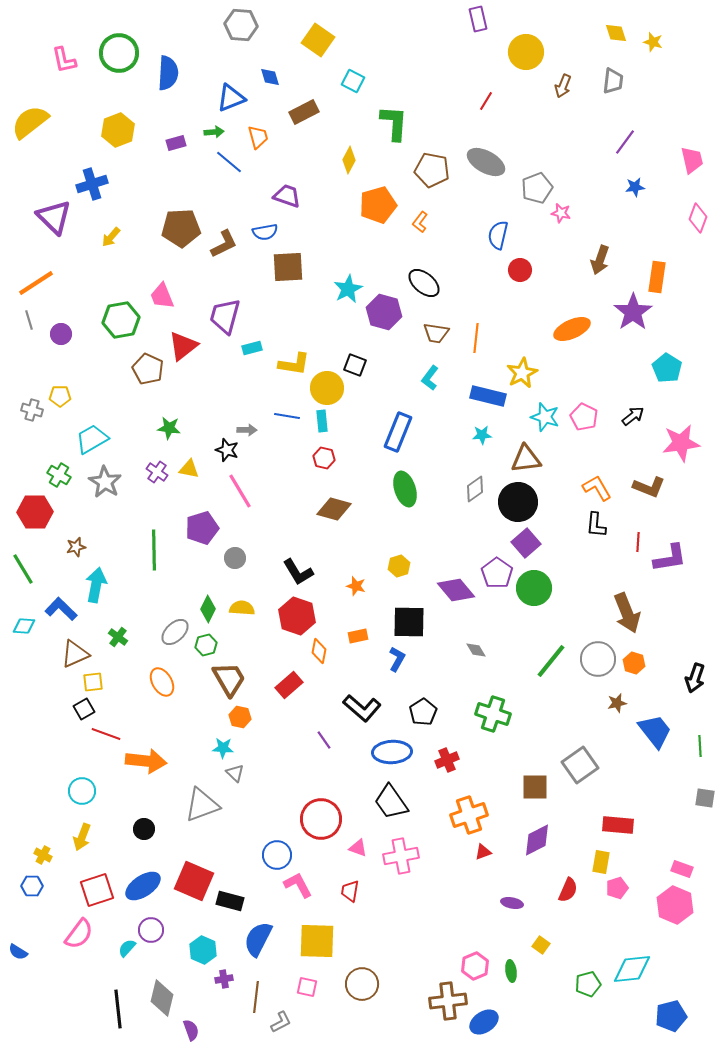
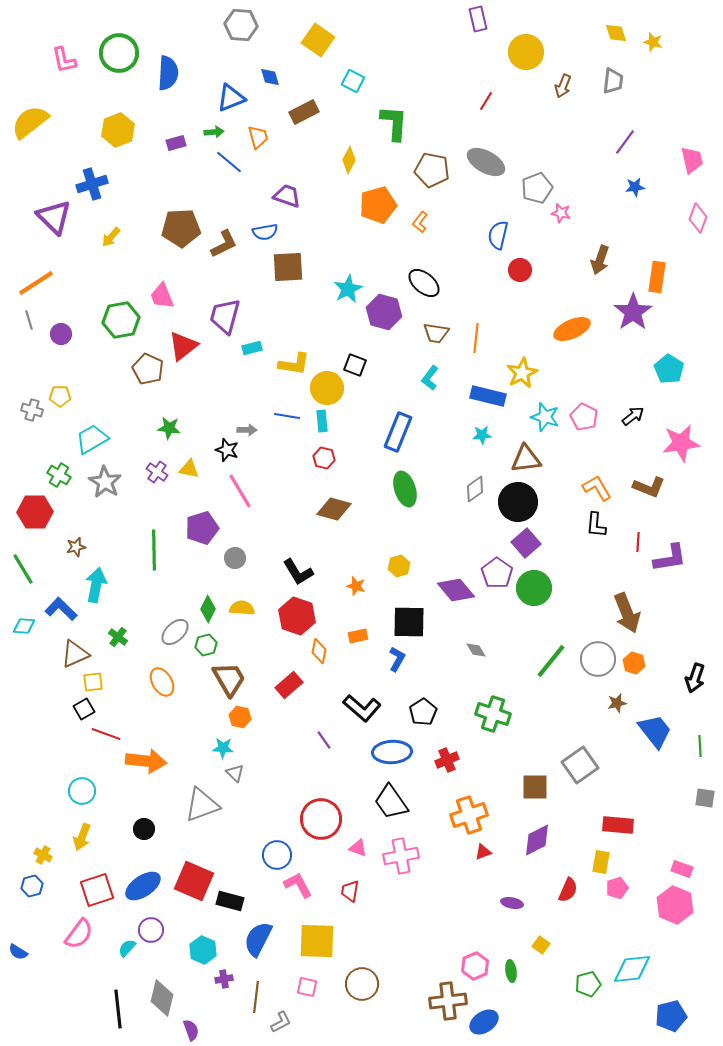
cyan pentagon at (667, 368): moved 2 px right, 1 px down
blue hexagon at (32, 886): rotated 15 degrees counterclockwise
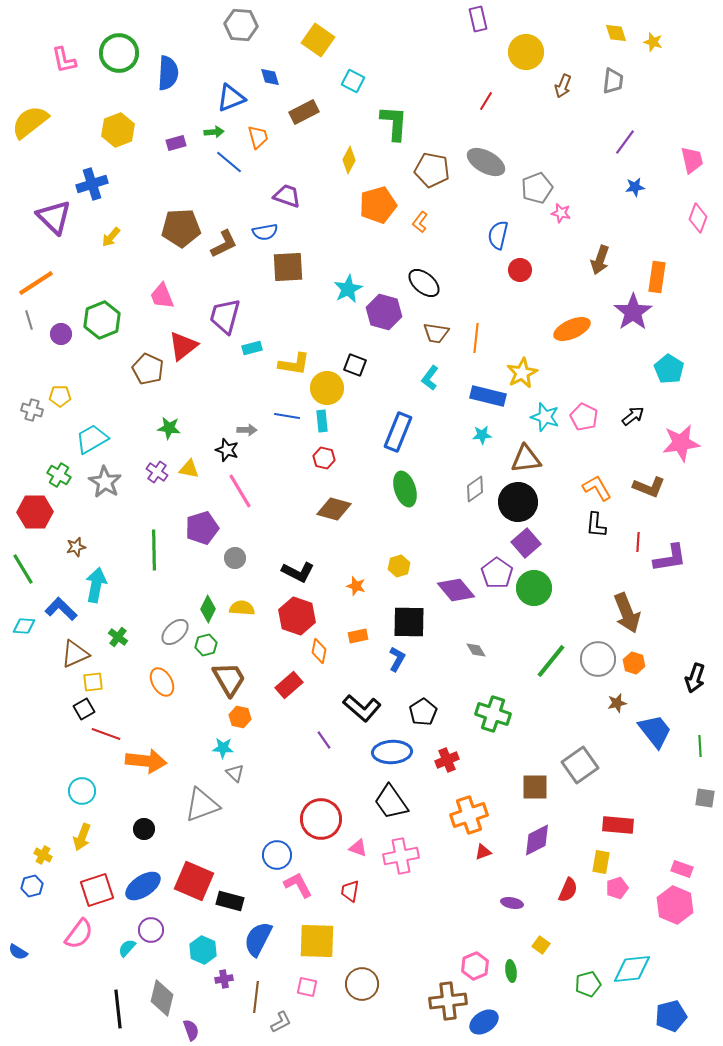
green hexagon at (121, 320): moved 19 px left; rotated 12 degrees counterclockwise
black L-shape at (298, 572): rotated 32 degrees counterclockwise
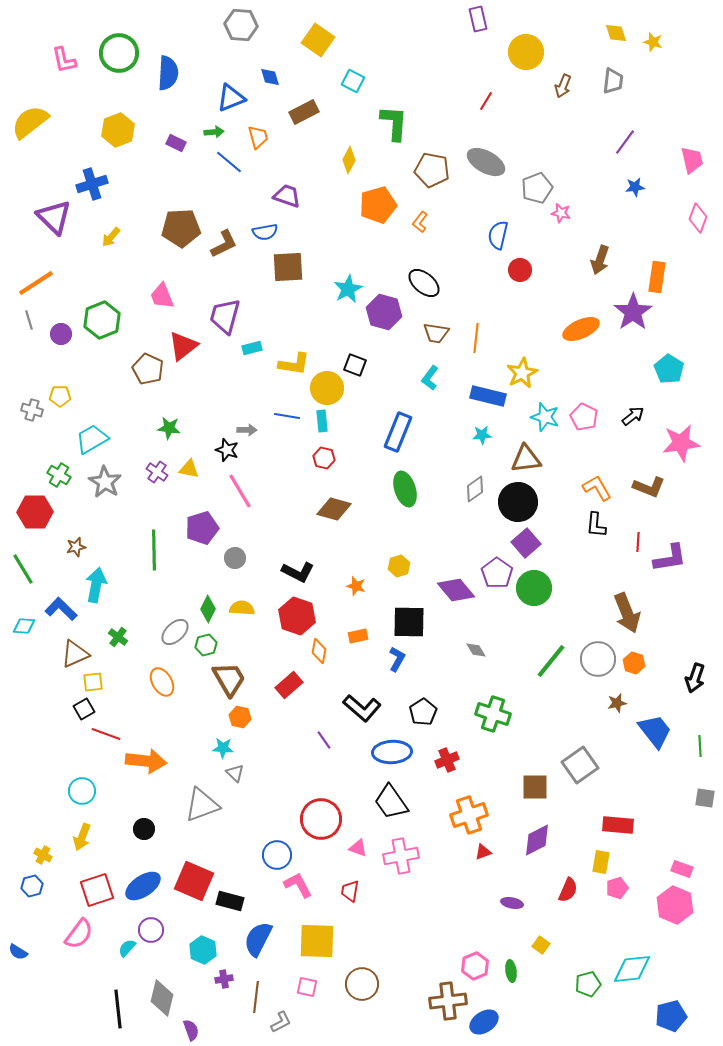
purple rectangle at (176, 143): rotated 42 degrees clockwise
orange ellipse at (572, 329): moved 9 px right
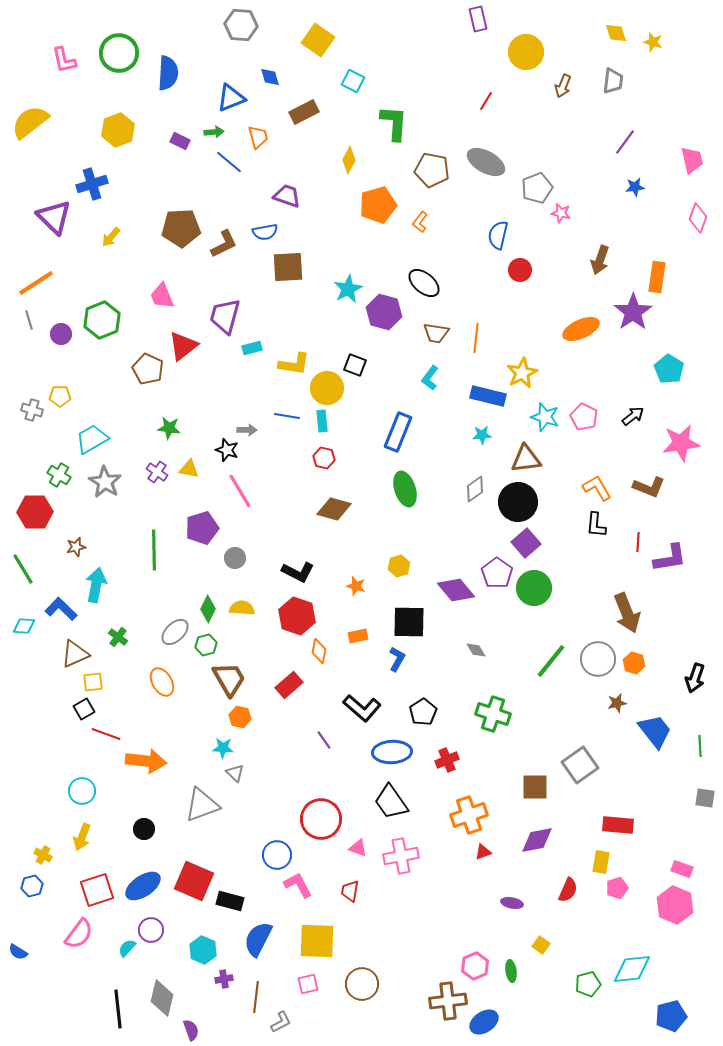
purple rectangle at (176, 143): moved 4 px right, 2 px up
purple diamond at (537, 840): rotated 16 degrees clockwise
pink square at (307, 987): moved 1 px right, 3 px up; rotated 25 degrees counterclockwise
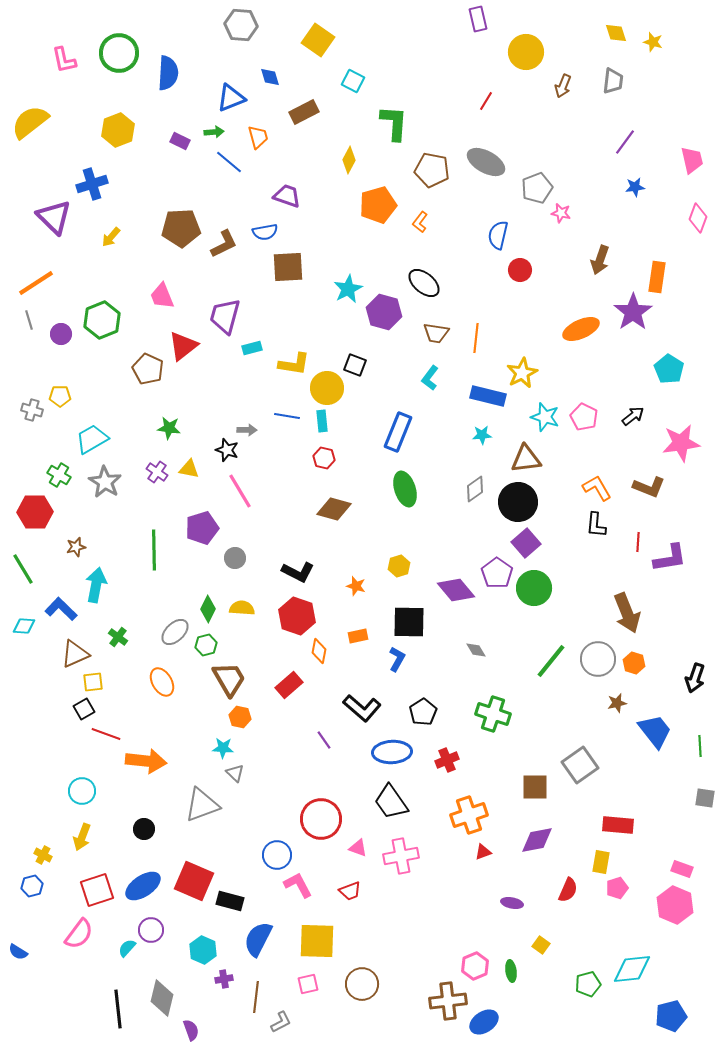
red trapezoid at (350, 891): rotated 120 degrees counterclockwise
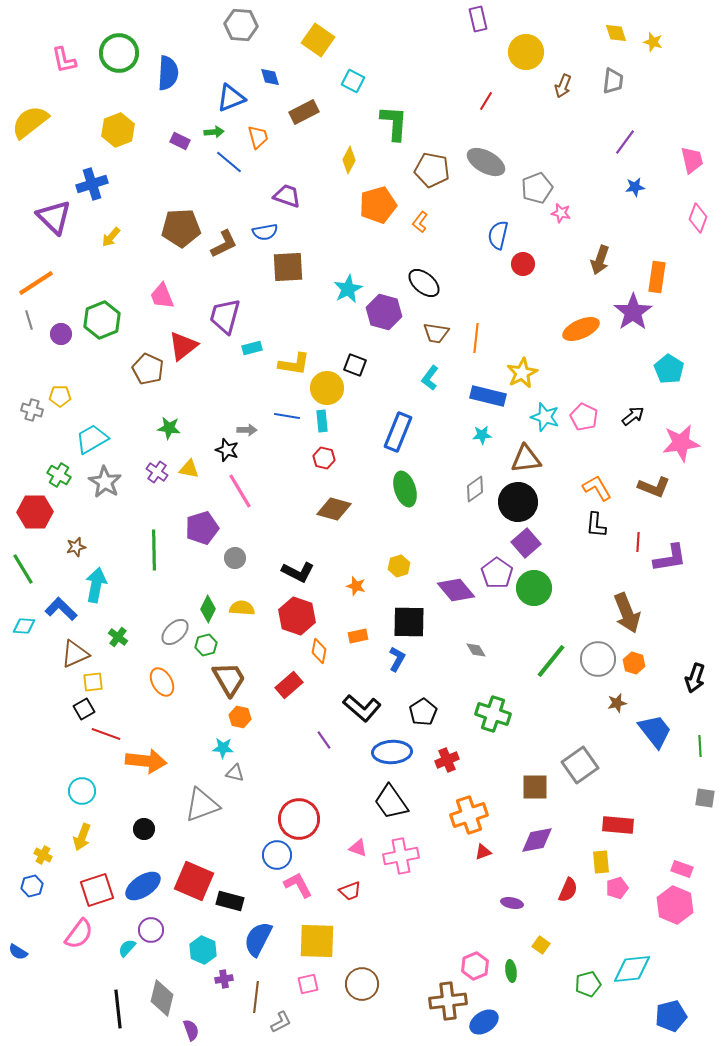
red circle at (520, 270): moved 3 px right, 6 px up
brown L-shape at (649, 487): moved 5 px right
gray triangle at (235, 773): rotated 30 degrees counterclockwise
red circle at (321, 819): moved 22 px left
yellow rectangle at (601, 862): rotated 15 degrees counterclockwise
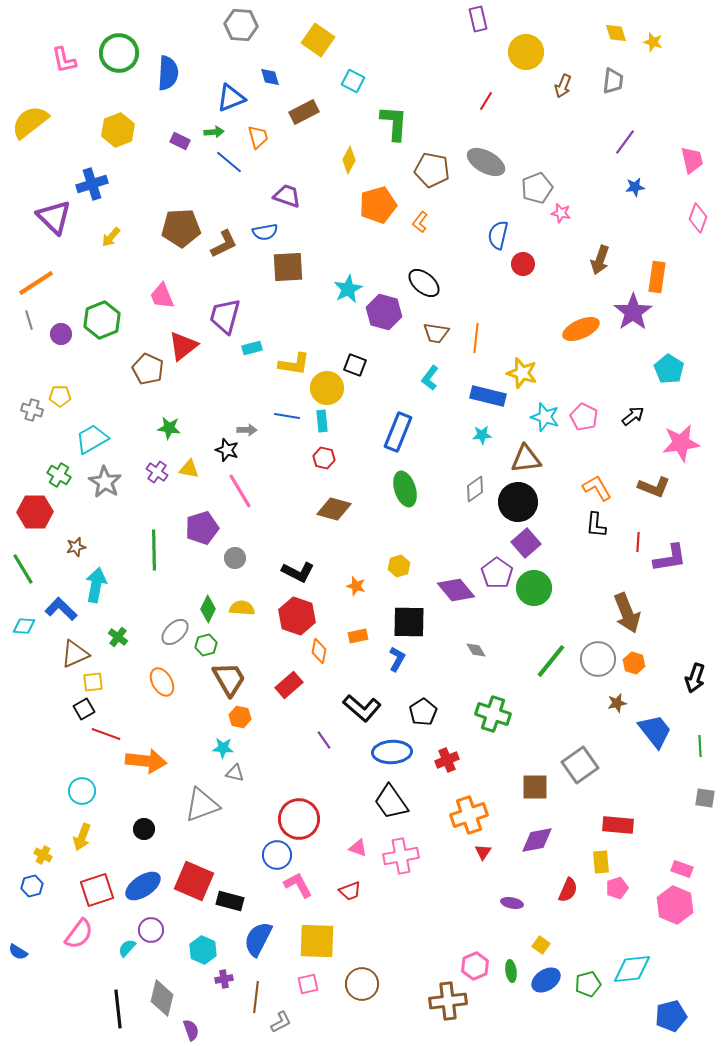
yellow star at (522, 373): rotated 28 degrees counterclockwise
red triangle at (483, 852): rotated 36 degrees counterclockwise
blue ellipse at (484, 1022): moved 62 px right, 42 px up
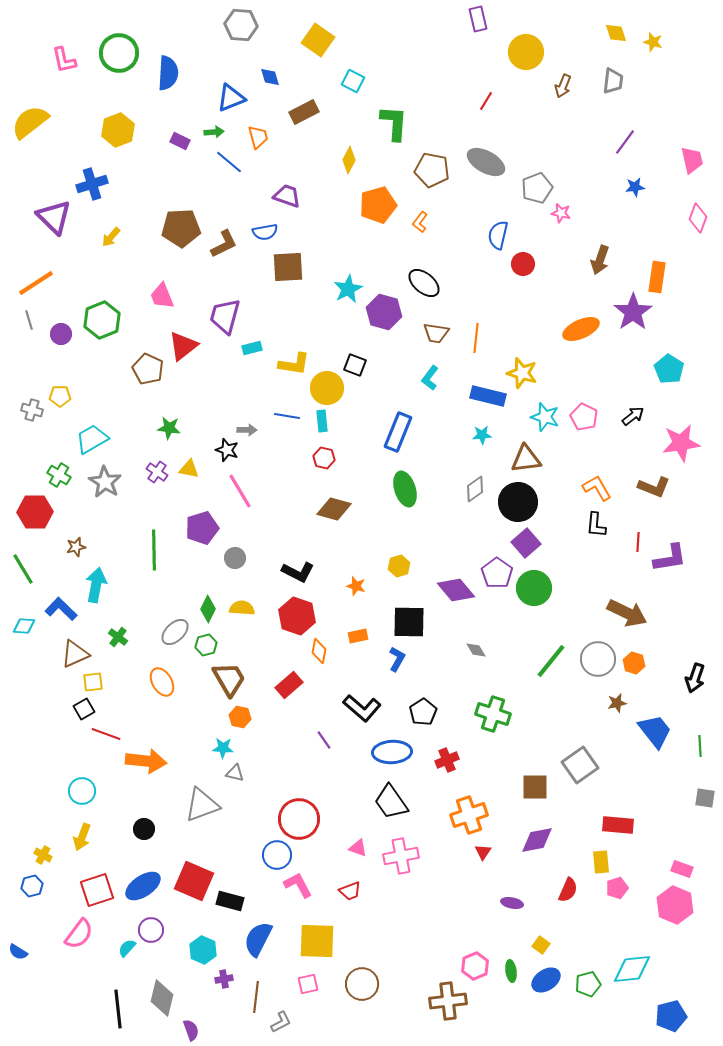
brown arrow at (627, 613): rotated 42 degrees counterclockwise
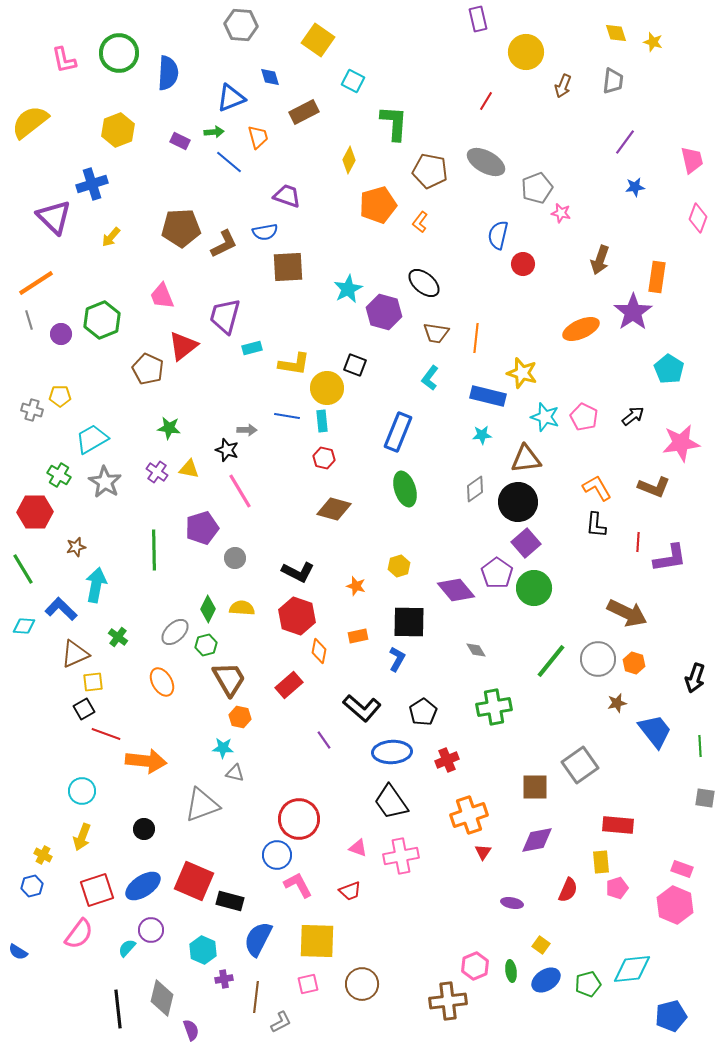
brown pentagon at (432, 170): moved 2 px left, 1 px down
green cross at (493, 714): moved 1 px right, 7 px up; rotated 28 degrees counterclockwise
